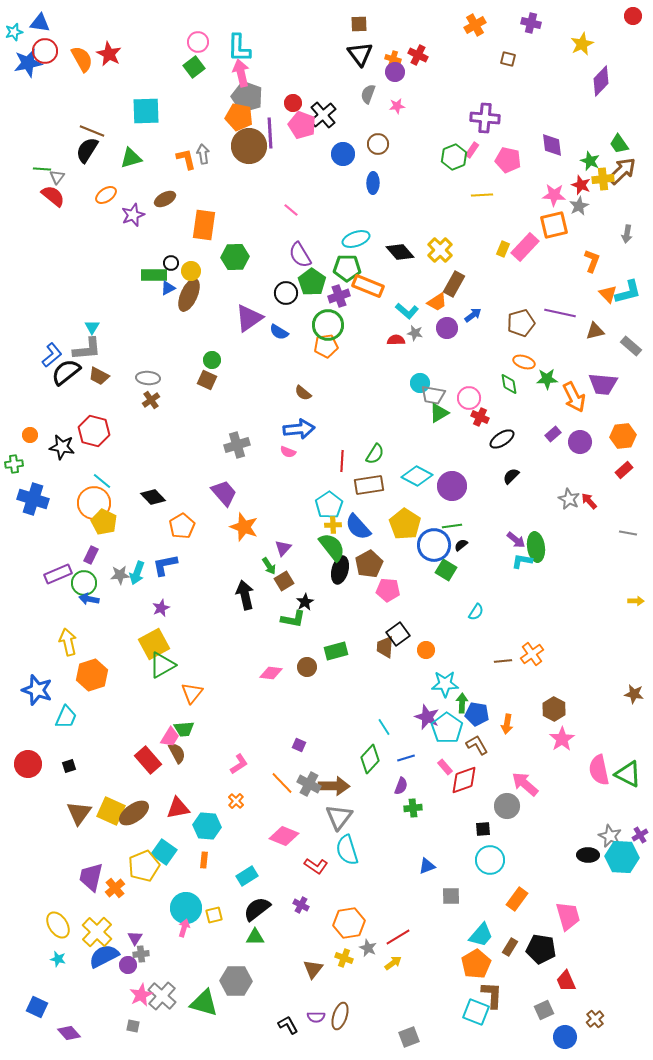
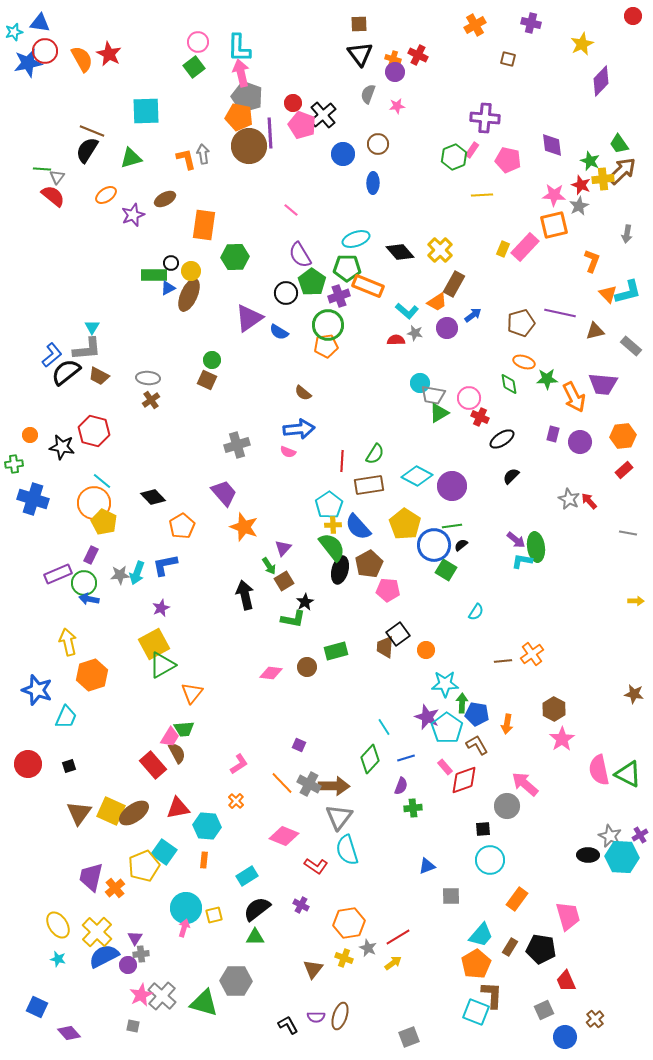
purple rectangle at (553, 434): rotated 35 degrees counterclockwise
red rectangle at (148, 760): moved 5 px right, 5 px down
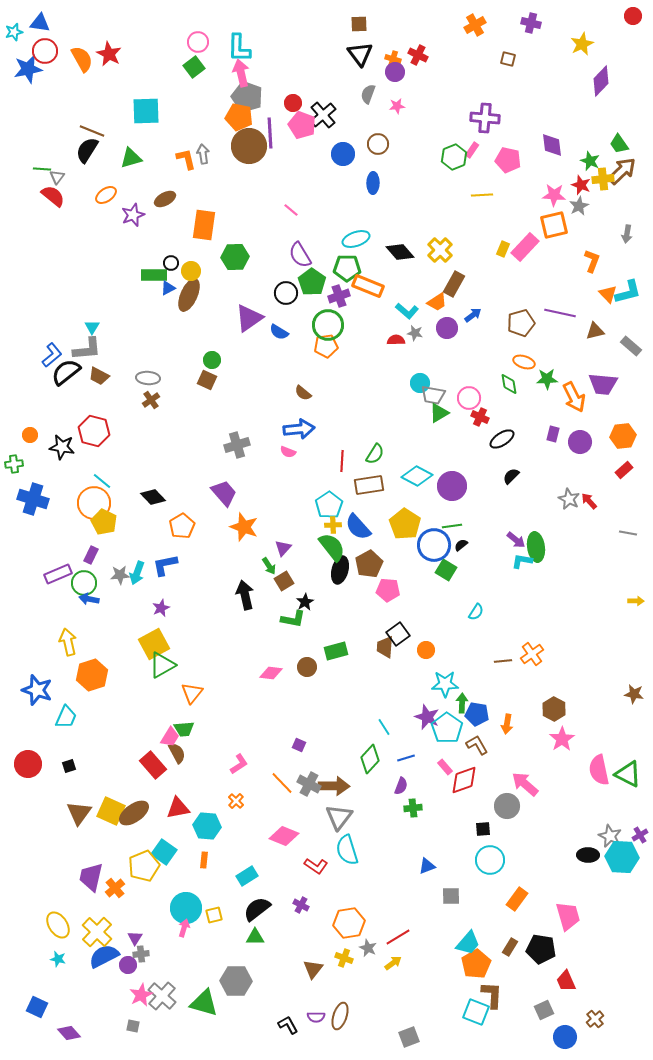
blue star at (28, 63): moved 6 px down
cyan trapezoid at (481, 935): moved 13 px left, 8 px down
